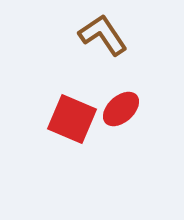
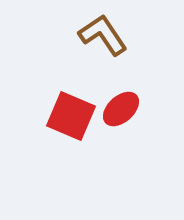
red square: moved 1 px left, 3 px up
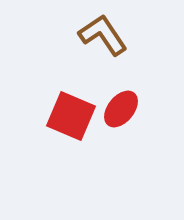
red ellipse: rotated 9 degrees counterclockwise
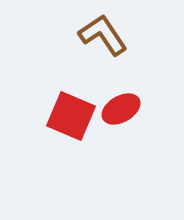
red ellipse: rotated 21 degrees clockwise
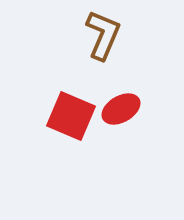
brown L-shape: rotated 57 degrees clockwise
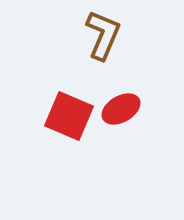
red square: moved 2 px left
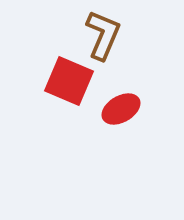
red square: moved 35 px up
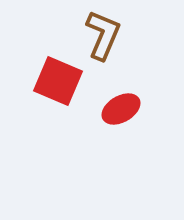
red square: moved 11 px left
